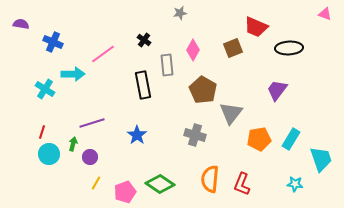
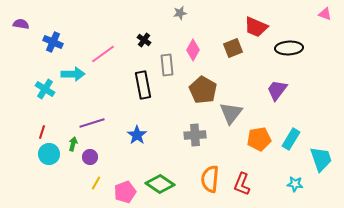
gray cross: rotated 20 degrees counterclockwise
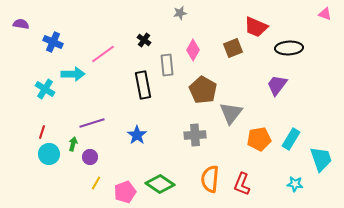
purple trapezoid: moved 5 px up
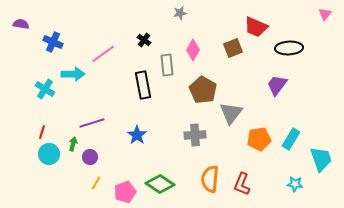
pink triangle: rotated 48 degrees clockwise
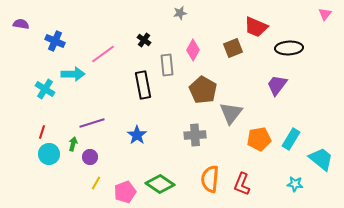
blue cross: moved 2 px right, 1 px up
cyan trapezoid: rotated 32 degrees counterclockwise
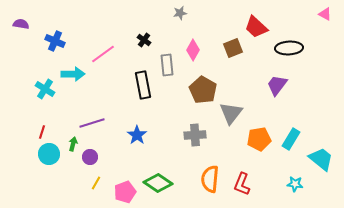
pink triangle: rotated 40 degrees counterclockwise
red trapezoid: rotated 20 degrees clockwise
green diamond: moved 2 px left, 1 px up
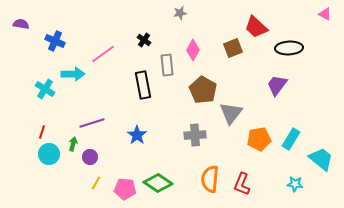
pink pentagon: moved 3 px up; rotated 25 degrees clockwise
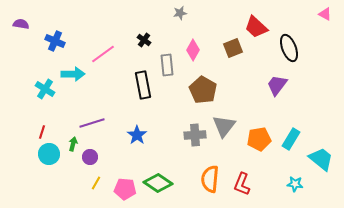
black ellipse: rotated 72 degrees clockwise
gray triangle: moved 7 px left, 13 px down
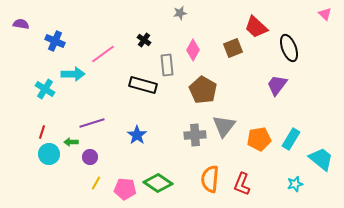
pink triangle: rotated 16 degrees clockwise
black rectangle: rotated 64 degrees counterclockwise
green arrow: moved 2 px left, 2 px up; rotated 104 degrees counterclockwise
cyan star: rotated 21 degrees counterclockwise
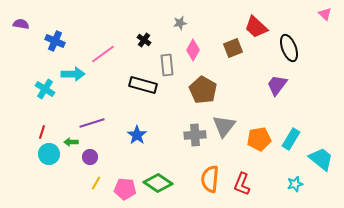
gray star: moved 10 px down
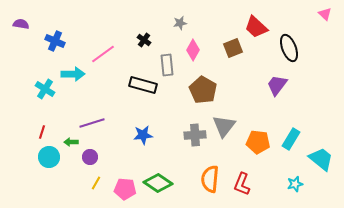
blue star: moved 6 px right; rotated 30 degrees clockwise
orange pentagon: moved 1 px left, 3 px down; rotated 15 degrees clockwise
cyan circle: moved 3 px down
